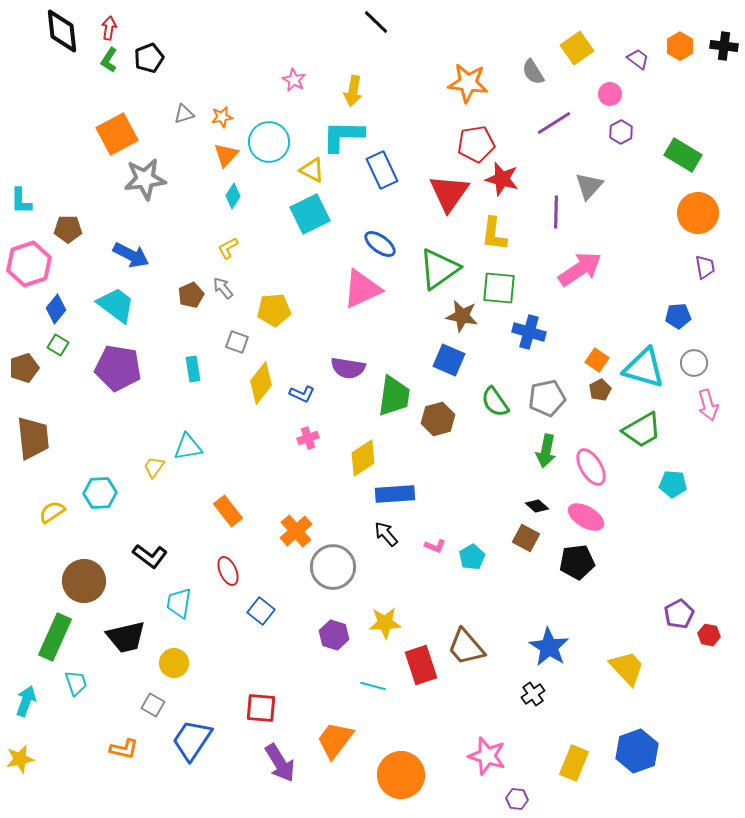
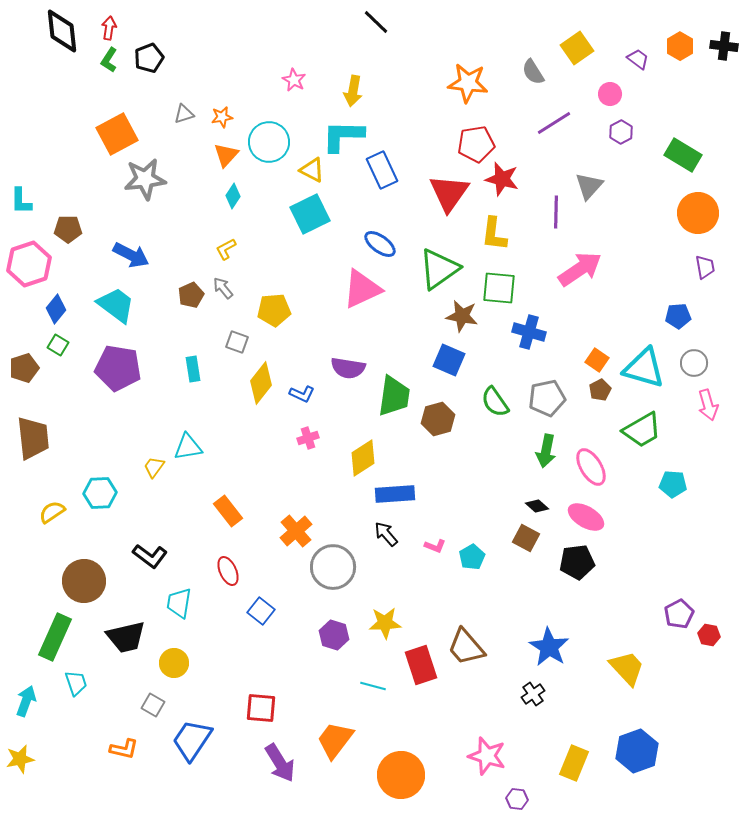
yellow L-shape at (228, 248): moved 2 px left, 1 px down
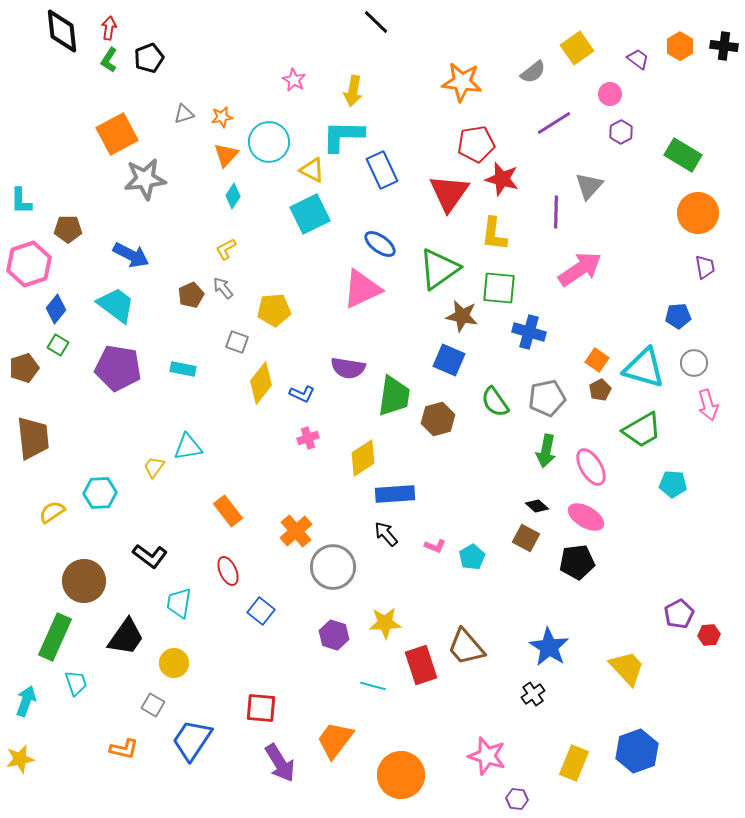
gray semicircle at (533, 72): rotated 96 degrees counterclockwise
orange star at (468, 83): moved 6 px left, 1 px up
cyan rectangle at (193, 369): moved 10 px left; rotated 70 degrees counterclockwise
red hexagon at (709, 635): rotated 15 degrees counterclockwise
black trapezoid at (126, 637): rotated 42 degrees counterclockwise
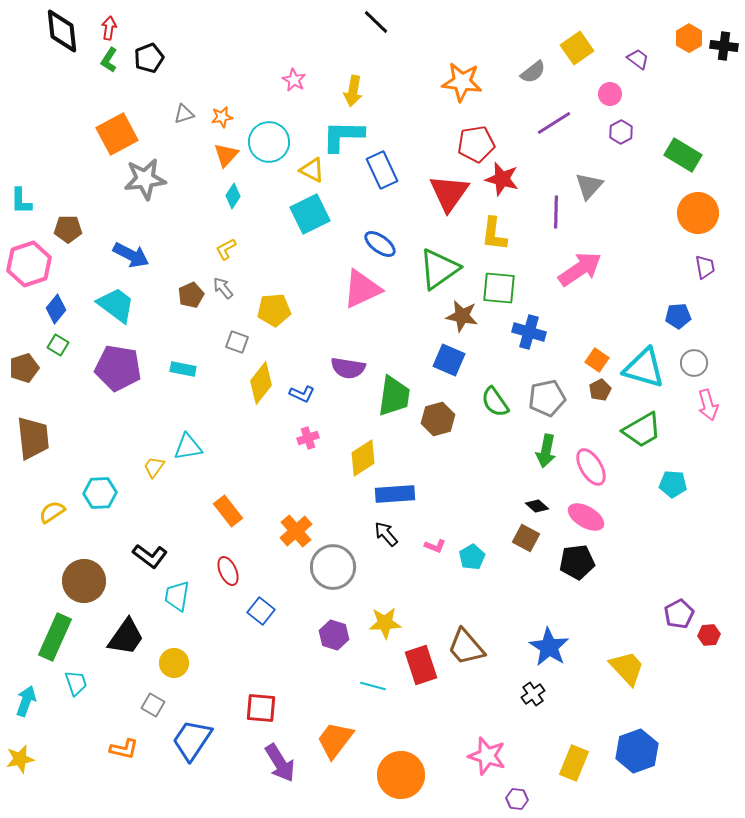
orange hexagon at (680, 46): moved 9 px right, 8 px up
cyan trapezoid at (179, 603): moved 2 px left, 7 px up
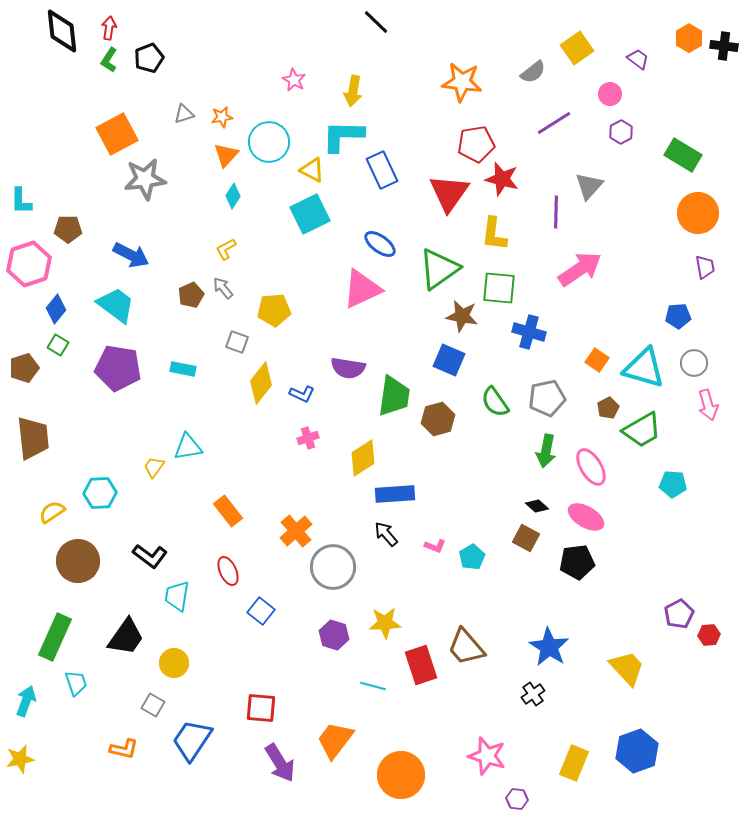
brown pentagon at (600, 390): moved 8 px right, 18 px down
brown circle at (84, 581): moved 6 px left, 20 px up
